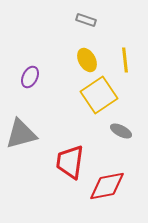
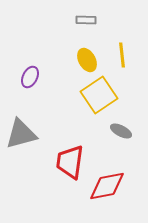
gray rectangle: rotated 18 degrees counterclockwise
yellow line: moved 3 px left, 5 px up
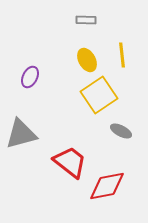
red trapezoid: rotated 120 degrees clockwise
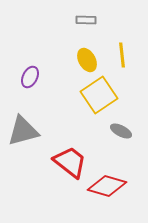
gray triangle: moved 2 px right, 3 px up
red diamond: rotated 27 degrees clockwise
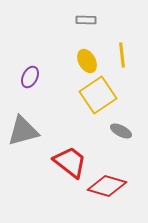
yellow ellipse: moved 1 px down
yellow square: moved 1 px left
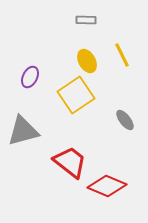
yellow line: rotated 20 degrees counterclockwise
yellow square: moved 22 px left
gray ellipse: moved 4 px right, 11 px up; rotated 25 degrees clockwise
red diamond: rotated 6 degrees clockwise
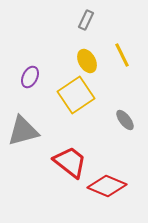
gray rectangle: rotated 66 degrees counterclockwise
